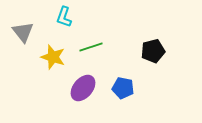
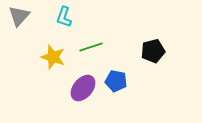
gray triangle: moved 4 px left, 16 px up; rotated 20 degrees clockwise
blue pentagon: moved 7 px left, 7 px up
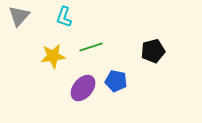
yellow star: moved 1 px up; rotated 25 degrees counterclockwise
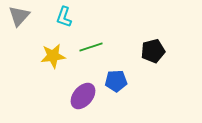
blue pentagon: rotated 15 degrees counterclockwise
purple ellipse: moved 8 px down
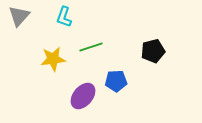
yellow star: moved 3 px down
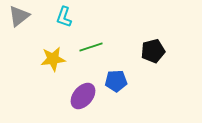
gray triangle: rotated 10 degrees clockwise
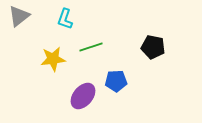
cyan L-shape: moved 1 px right, 2 px down
black pentagon: moved 4 px up; rotated 25 degrees clockwise
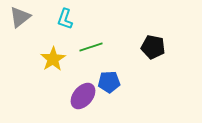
gray triangle: moved 1 px right, 1 px down
yellow star: rotated 25 degrees counterclockwise
blue pentagon: moved 7 px left, 1 px down
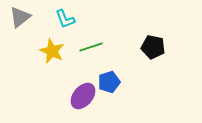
cyan L-shape: rotated 40 degrees counterclockwise
yellow star: moved 1 px left, 8 px up; rotated 15 degrees counterclockwise
blue pentagon: rotated 15 degrees counterclockwise
